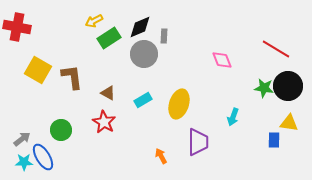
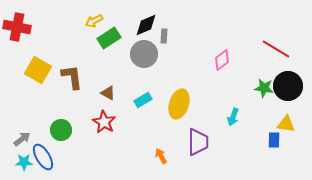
black diamond: moved 6 px right, 2 px up
pink diamond: rotated 75 degrees clockwise
yellow triangle: moved 3 px left, 1 px down
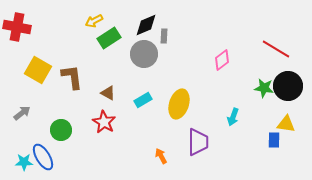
gray arrow: moved 26 px up
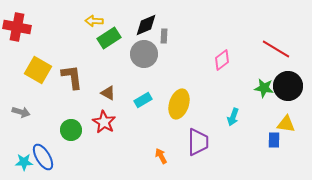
yellow arrow: rotated 30 degrees clockwise
gray arrow: moved 1 px left, 1 px up; rotated 54 degrees clockwise
green circle: moved 10 px right
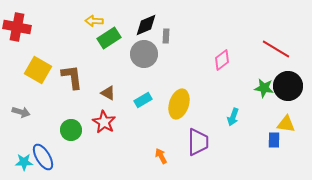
gray rectangle: moved 2 px right
